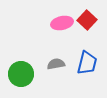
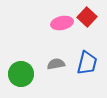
red square: moved 3 px up
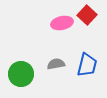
red square: moved 2 px up
blue trapezoid: moved 2 px down
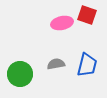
red square: rotated 24 degrees counterclockwise
green circle: moved 1 px left
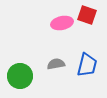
green circle: moved 2 px down
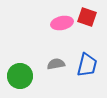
red square: moved 2 px down
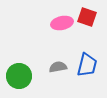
gray semicircle: moved 2 px right, 3 px down
green circle: moved 1 px left
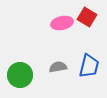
red square: rotated 12 degrees clockwise
blue trapezoid: moved 2 px right, 1 px down
green circle: moved 1 px right, 1 px up
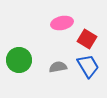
red square: moved 22 px down
blue trapezoid: moved 1 px left; rotated 45 degrees counterclockwise
green circle: moved 1 px left, 15 px up
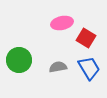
red square: moved 1 px left, 1 px up
blue trapezoid: moved 1 px right, 2 px down
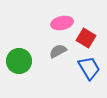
green circle: moved 1 px down
gray semicircle: moved 16 px up; rotated 18 degrees counterclockwise
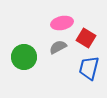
gray semicircle: moved 4 px up
green circle: moved 5 px right, 4 px up
blue trapezoid: rotated 135 degrees counterclockwise
